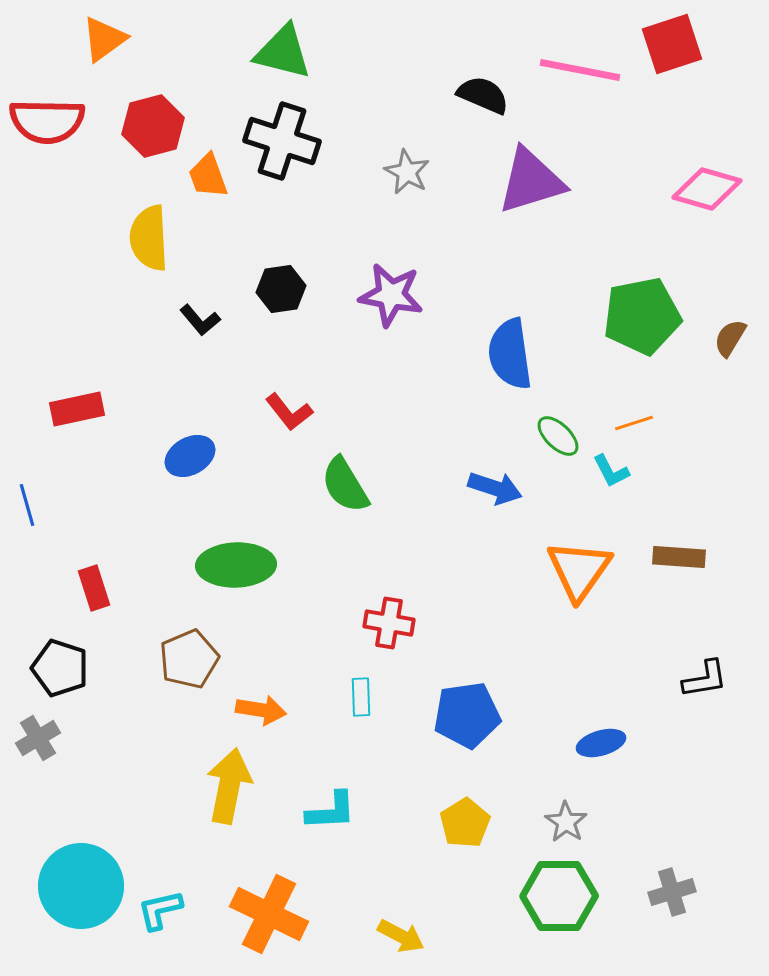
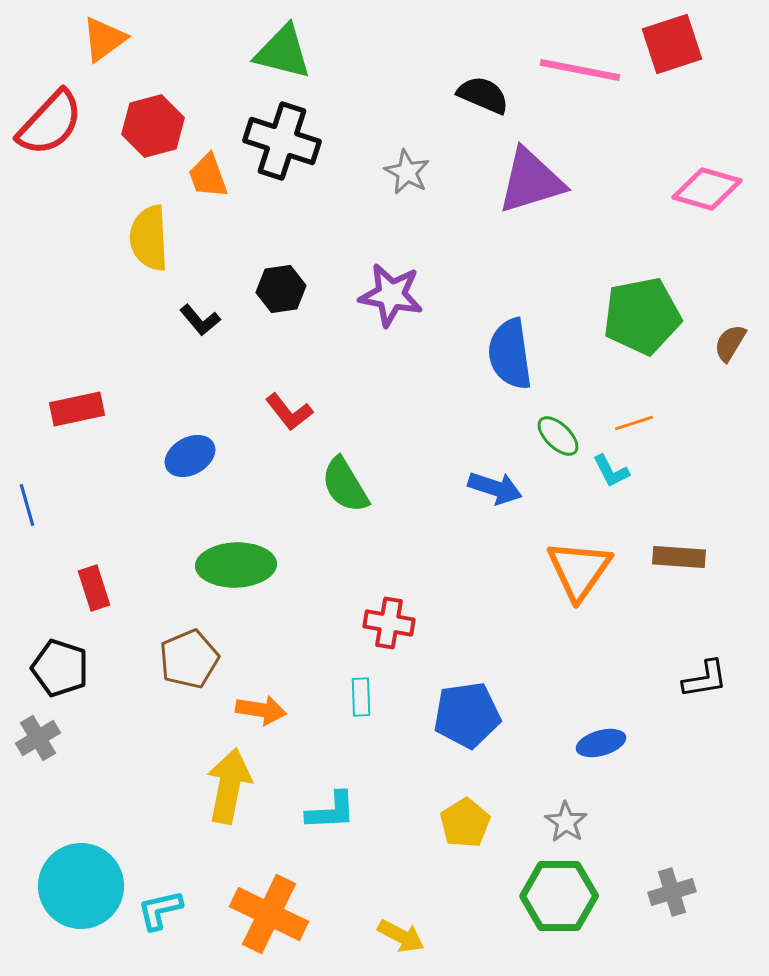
red semicircle at (47, 121): moved 3 px right, 2 px down; rotated 48 degrees counterclockwise
brown semicircle at (730, 338): moved 5 px down
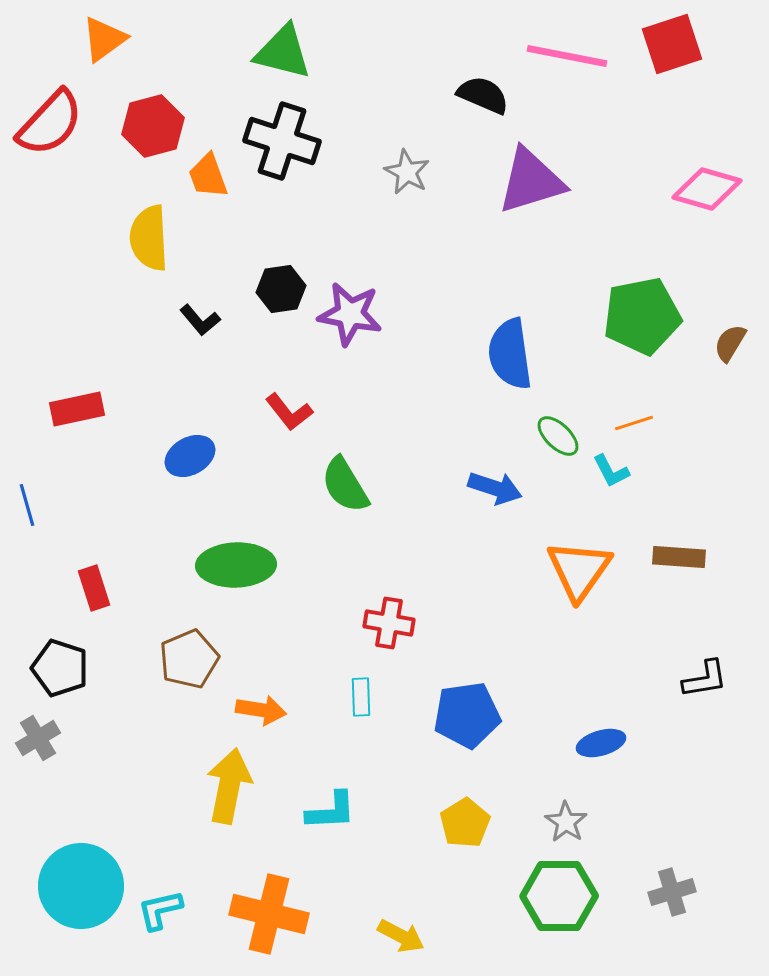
pink line at (580, 70): moved 13 px left, 14 px up
purple star at (391, 295): moved 41 px left, 19 px down
orange cross at (269, 914): rotated 12 degrees counterclockwise
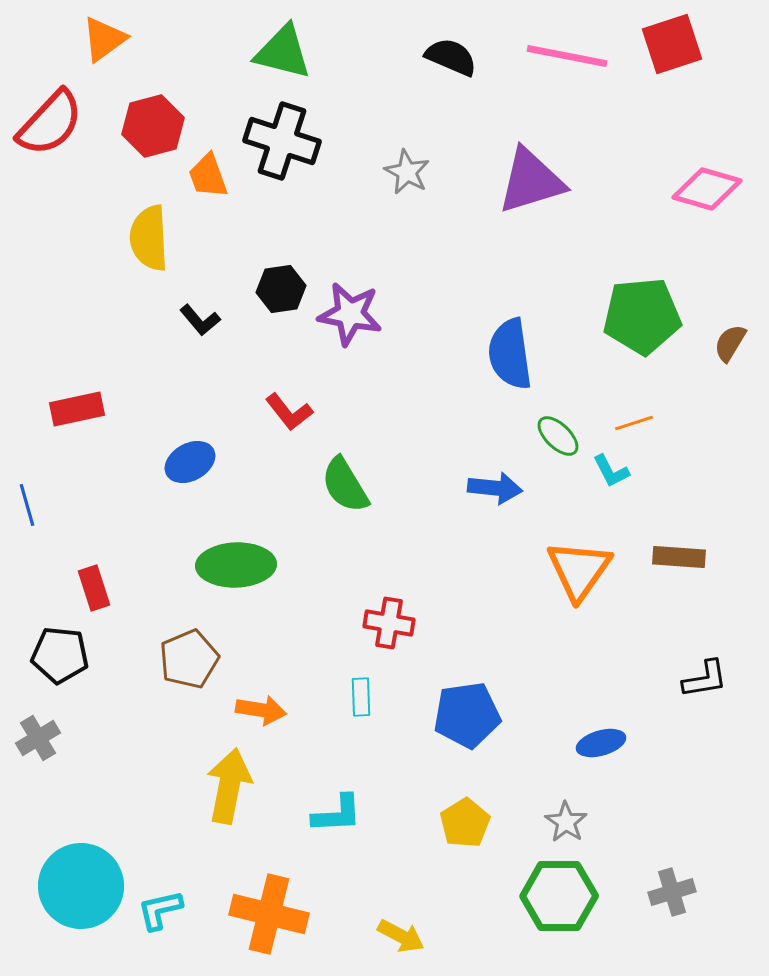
black semicircle at (483, 95): moved 32 px left, 38 px up
green pentagon at (642, 316): rotated 6 degrees clockwise
blue ellipse at (190, 456): moved 6 px down
blue arrow at (495, 488): rotated 12 degrees counterclockwise
black pentagon at (60, 668): moved 13 px up; rotated 12 degrees counterclockwise
cyan L-shape at (331, 811): moved 6 px right, 3 px down
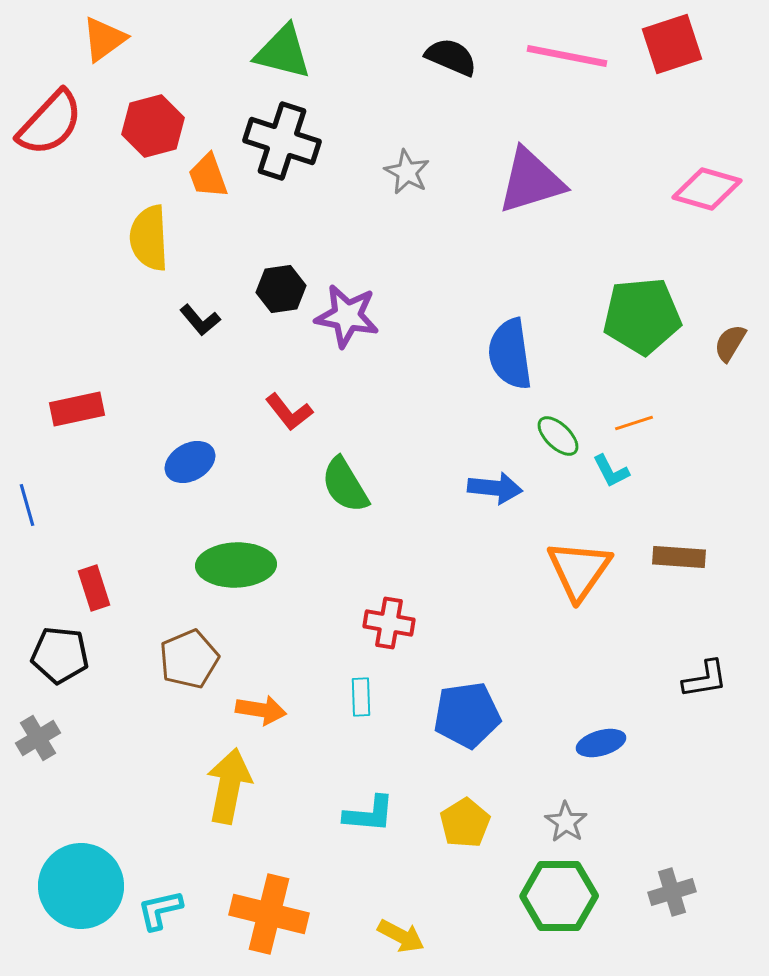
purple star at (350, 314): moved 3 px left, 2 px down
cyan L-shape at (337, 814): moved 32 px right; rotated 8 degrees clockwise
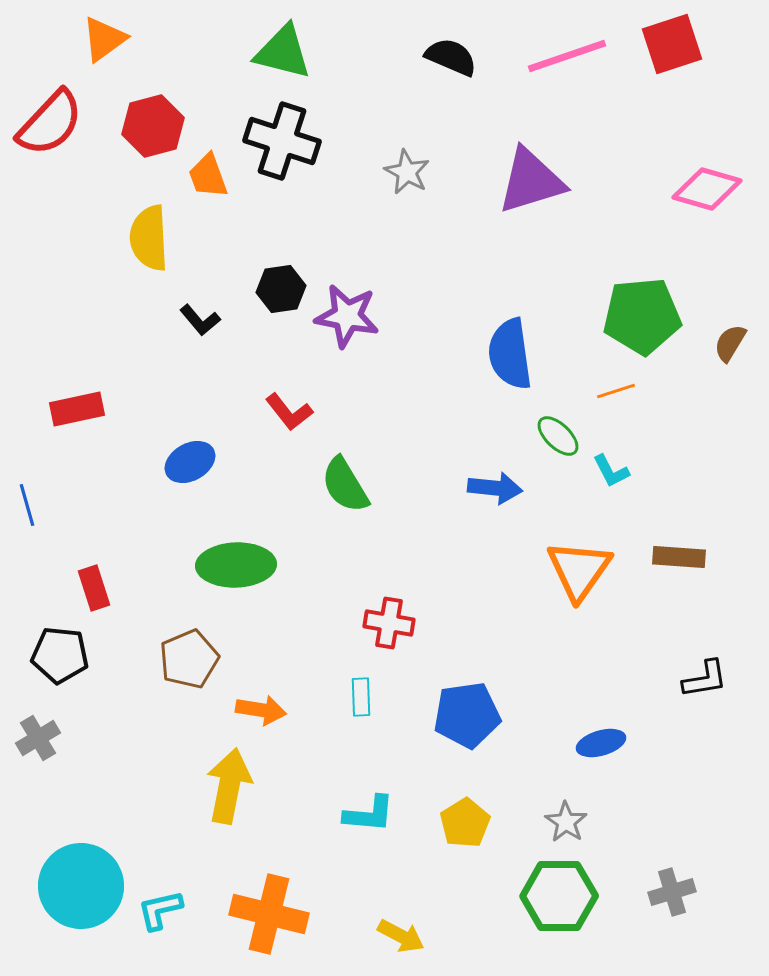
pink line at (567, 56): rotated 30 degrees counterclockwise
orange line at (634, 423): moved 18 px left, 32 px up
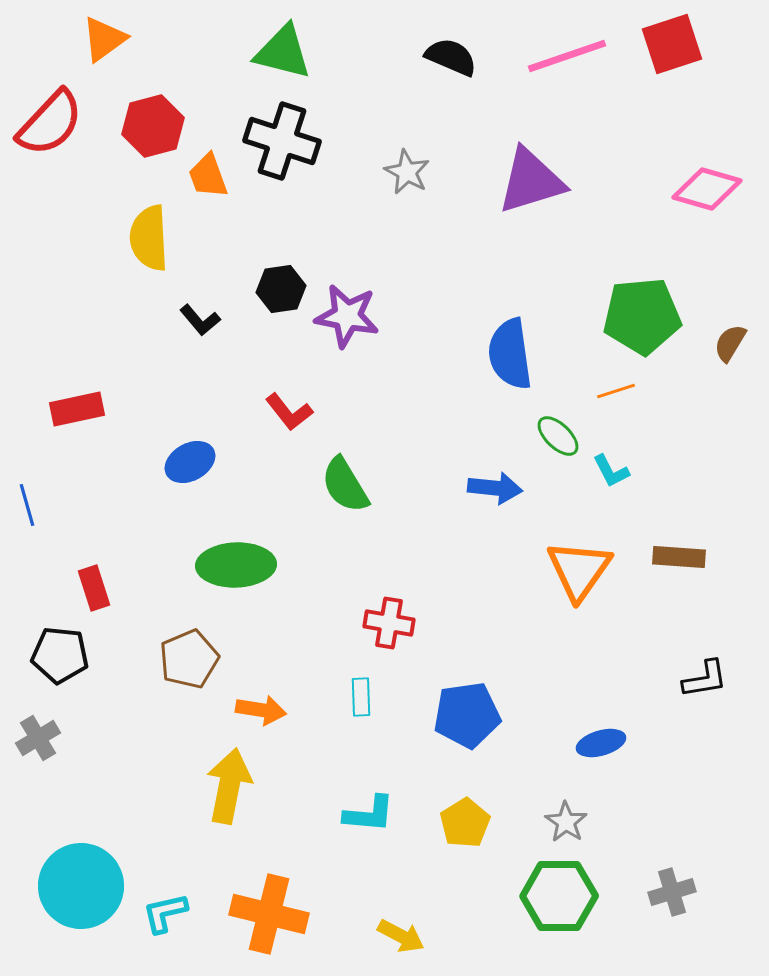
cyan L-shape at (160, 910): moved 5 px right, 3 px down
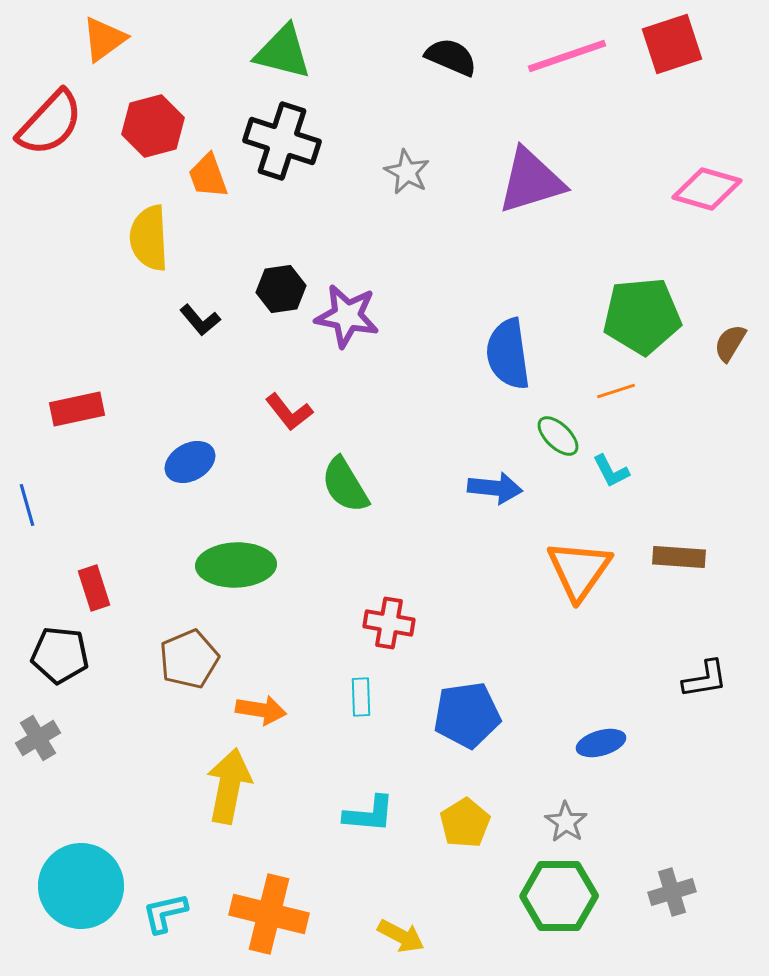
blue semicircle at (510, 354): moved 2 px left
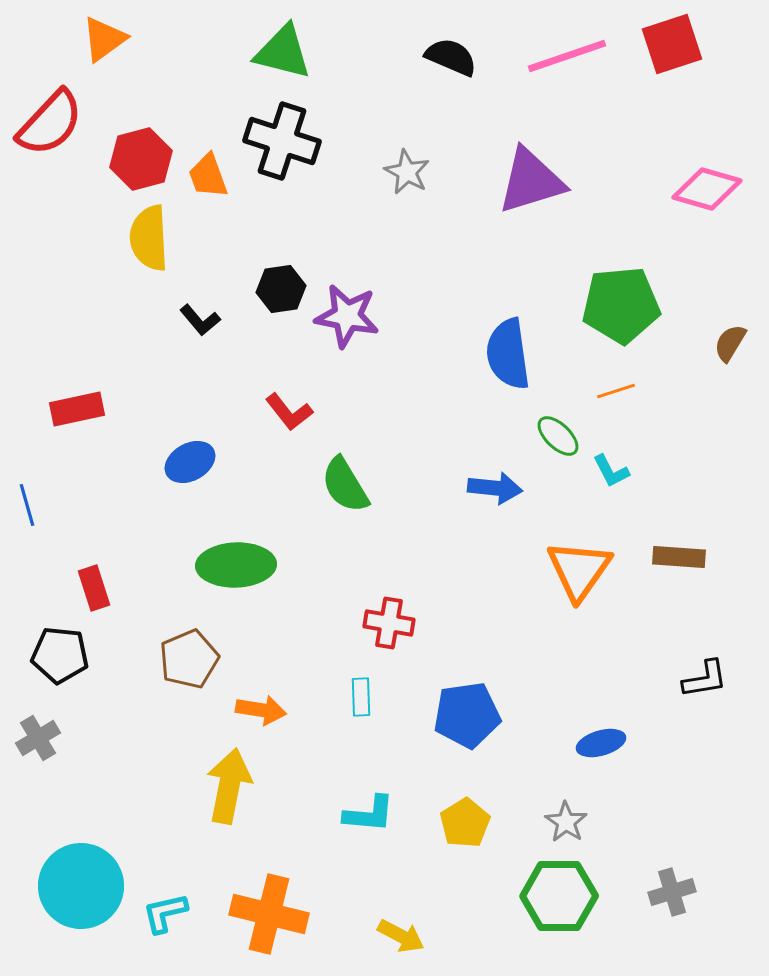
red hexagon at (153, 126): moved 12 px left, 33 px down
green pentagon at (642, 316): moved 21 px left, 11 px up
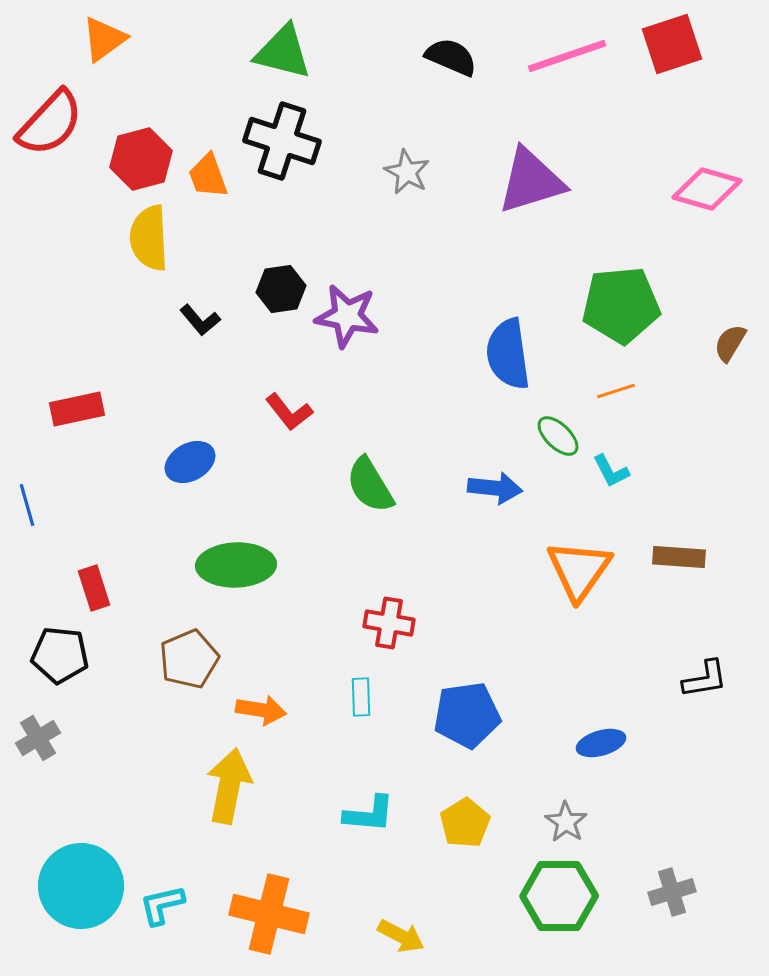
green semicircle at (345, 485): moved 25 px right
cyan L-shape at (165, 913): moved 3 px left, 8 px up
